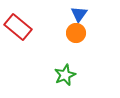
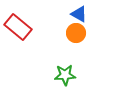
blue triangle: rotated 36 degrees counterclockwise
green star: rotated 20 degrees clockwise
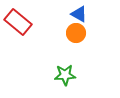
red rectangle: moved 5 px up
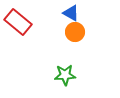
blue triangle: moved 8 px left, 1 px up
orange circle: moved 1 px left, 1 px up
